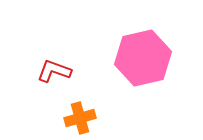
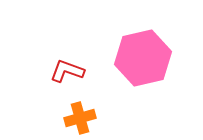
red L-shape: moved 13 px right
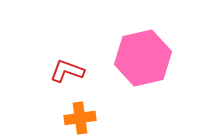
orange cross: rotated 8 degrees clockwise
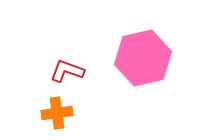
orange cross: moved 23 px left, 5 px up
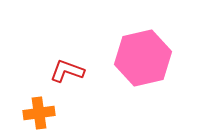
orange cross: moved 18 px left
